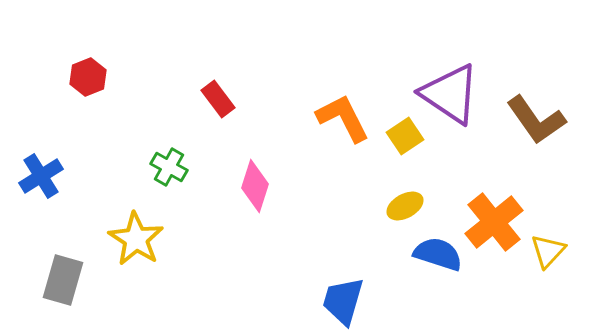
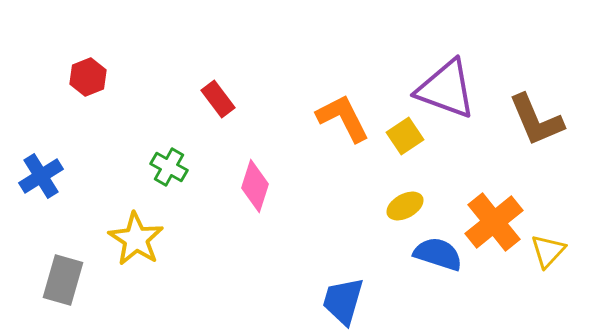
purple triangle: moved 4 px left, 5 px up; rotated 14 degrees counterclockwise
brown L-shape: rotated 12 degrees clockwise
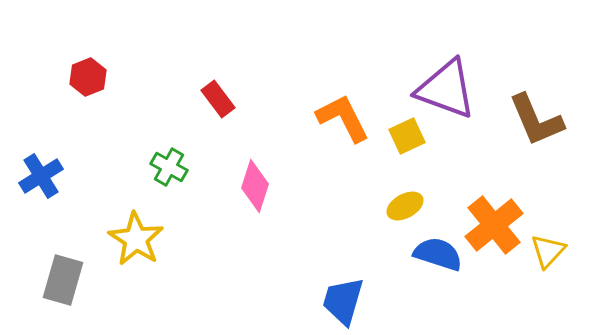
yellow square: moved 2 px right; rotated 9 degrees clockwise
orange cross: moved 3 px down
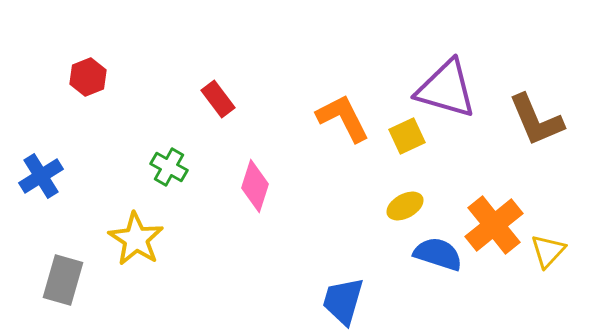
purple triangle: rotated 4 degrees counterclockwise
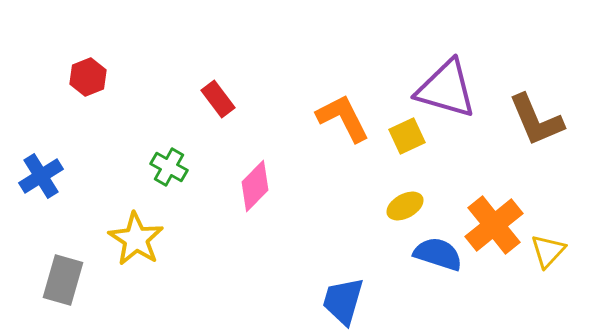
pink diamond: rotated 27 degrees clockwise
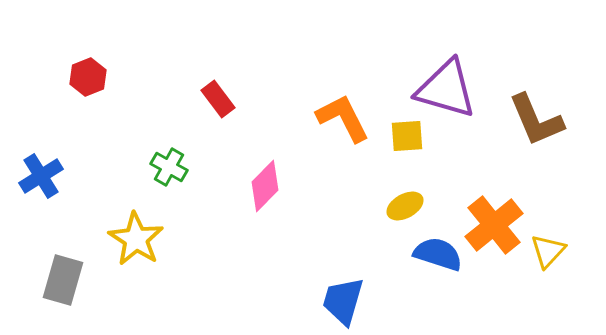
yellow square: rotated 21 degrees clockwise
pink diamond: moved 10 px right
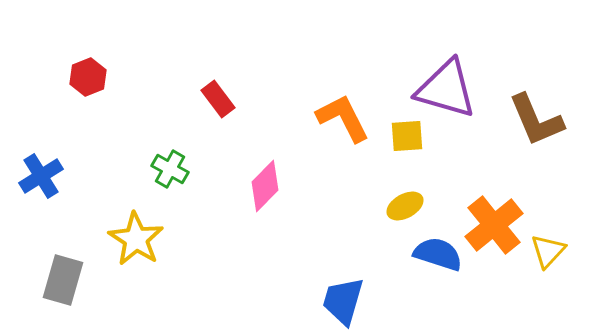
green cross: moved 1 px right, 2 px down
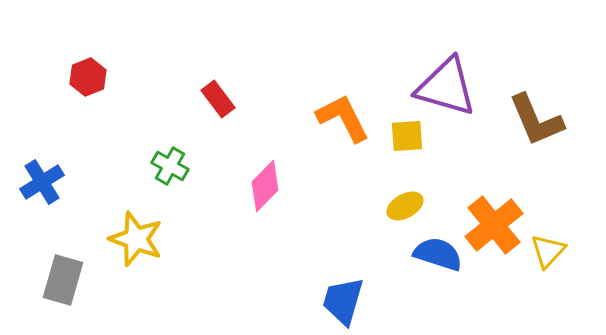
purple triangle: moved 2 px up
green cross: moved 3 px up
blue cross: moved 1 px right, 6 px down
yellow star: rotated 12 degrees counterclockwise
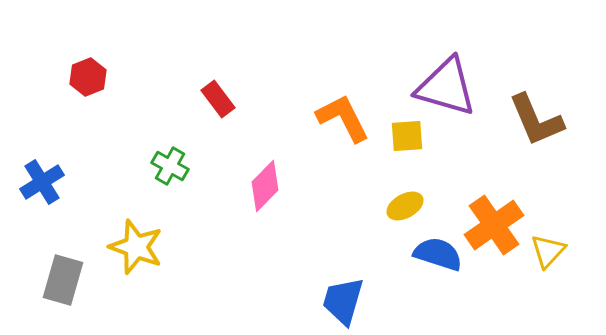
orange cross: rotated 4 degrees clockwise
yellow star: moved 8 px down
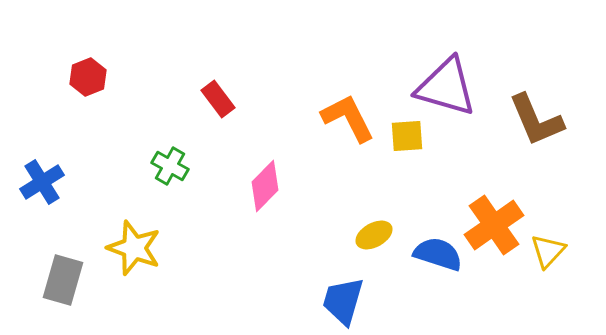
orange L-shape: moved 5 px right
yellow ellipse: moved 31 px left, 29 px down
yellow star: moved 2 px left, 1 px down
